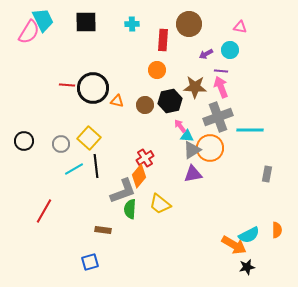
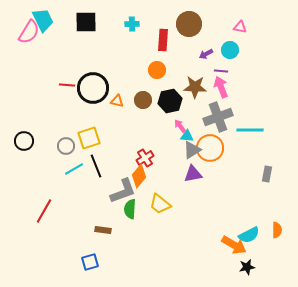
brown circle at (145, 105): moved 2 px left, 5 px up
yellow square at (89, 138): rotated 30 degrees clockwise
gray circle at (61, 144): moved 5 px right, 2 px down
black line at (96, 166): rotated 15 degrees counterclockwise
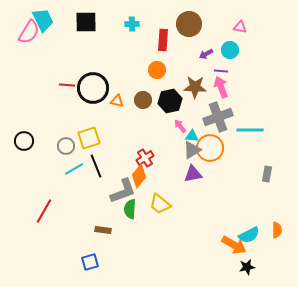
cyan triangle at (187, 136): moved 5 px right
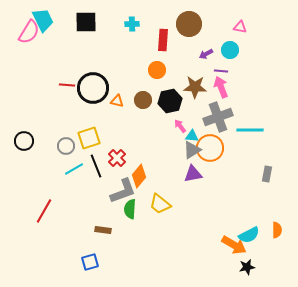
red cross at (145, 158): moved 28 px left; rotated 12 degrees counterclockwise
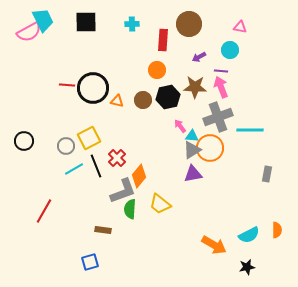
pink semicircle at (29, 32): rotated 30 degrees clockwise
purple arrow at (206, 54): moved 7 px left, 3 px down
black hexagon at (170, 101): moved 2 px left, 4 px up
yellow square at (89, 138): rotated 10 degrees counterclockwise
orange arrow at (234, 245): moved 20 px left
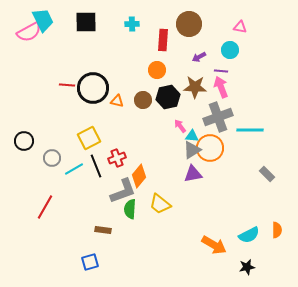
gray circle at (66, 146): moved 14 px left, 12 px down
red cross at (117, 158): rotated 24 degrees clockwise
gray rectangle at (267, 174): rotated 56 degrees counterclockwise
red line at (44, 211): moved 1 px right, 4 px up
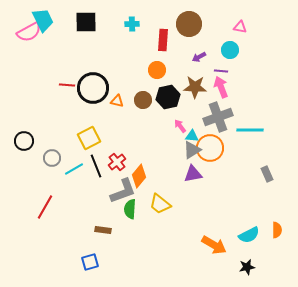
red cross at (117, 158): moved 4 px down; rotated 18 degrees counterclockwise
gray rectangle at (267, 174): rotated 21 degrees clockwise
